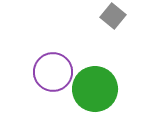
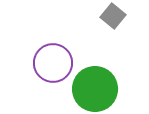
purple circle: moved 9 px up
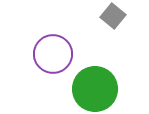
purple circle: moved 9 px up
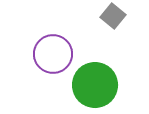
green circle: moved 4 px up
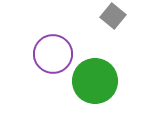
green circle: moved 4 px up
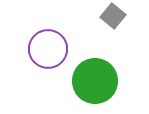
purple circle: moved 5 px left, 5 px up
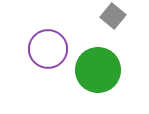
green circle: moved 3 px right, 11 px up
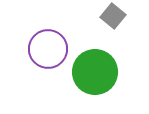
green circle: moved 3 px left, 2 px down
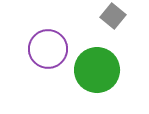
green circle: moved 2 px right, 2 px up
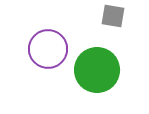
gray square: rotated 30 degrees counterclockwise
